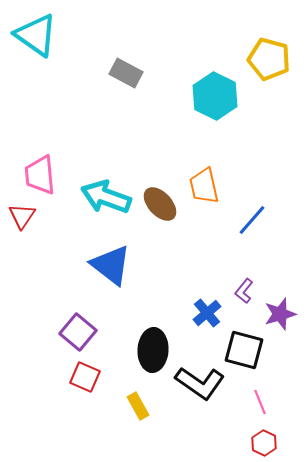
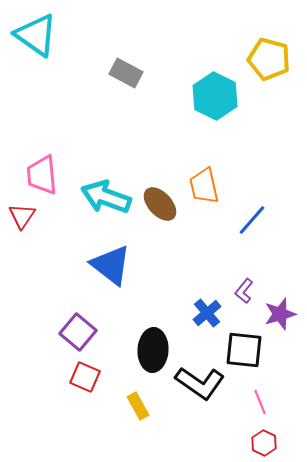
pink trapezoid: moved 2 px right
black square: rotated 9 degrees counterclockwise
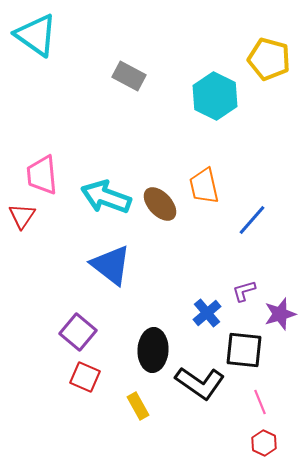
gray rectangle: moved 3 px right, 3 px down
purple L-shape: rotated 35 degrees clockwise
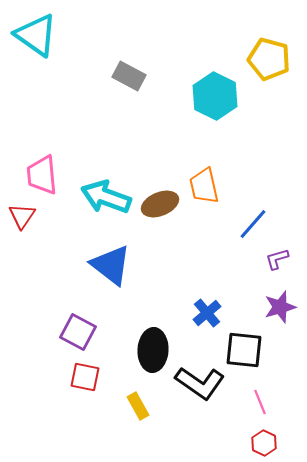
brown ellipse: rotated 69 degrees counterclockwise
blue line: moved 1 px right, 4 px down
purple L-shape: moved 33 px right, 32 px up
purple star: moved 7 px up
purple square: rotated 12 degrees counterclockwise
red square: rotated 12 degrees counterclockwise
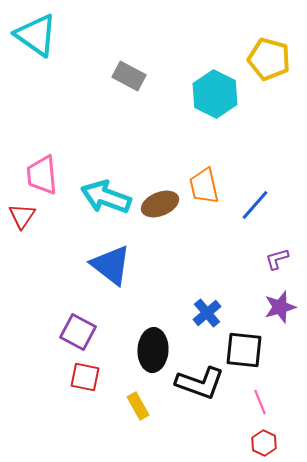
cyan hexagon: moved 2 px up
blue line: moved 2 px right, 19 px up
black L-shape: rotated 15 degrees counterclockwise
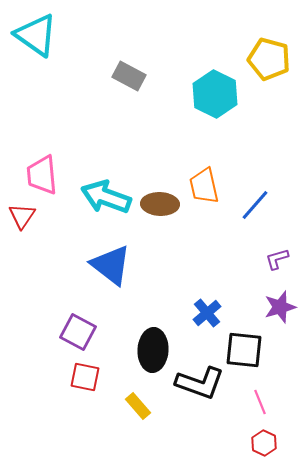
brown ellipse: rotated 24 degrees clockwise
yellow rectangle: rotated 12 degrees counterclockwise
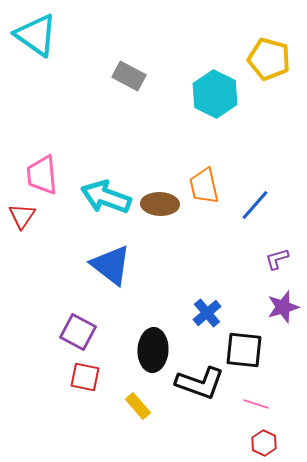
purple star: moved 3 px right
pink line: moved 4 px left, 2 px down; rotated 50 degrees counterclockwise
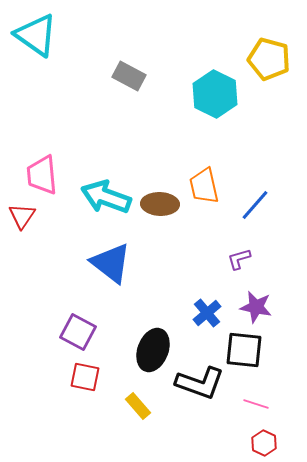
purple L-shape: moved 38 px left
blue triangle: moved 2 px up
purple star: moved 27 px left; rotated 28 degrees clockwise
black ellipse: rotated 18 degrees clockwise
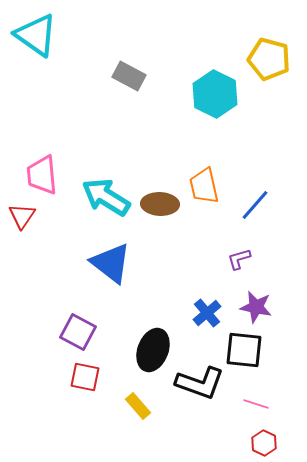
cyan arrow: rotated 12 degrees clockwise
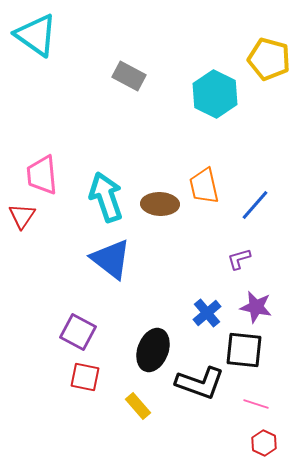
cyan arrow: rotated 39 degrees clockwise
blue triangle: moved 4 px up
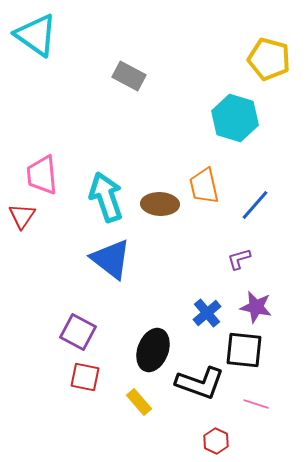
cyan hexagon: moved 20 px right, 24 px down; rotated 9 degrees counterclockwise
yellow rectangle: moved 1 px right, 4 px up
red hexagon: moved 48 px left, 2 px up
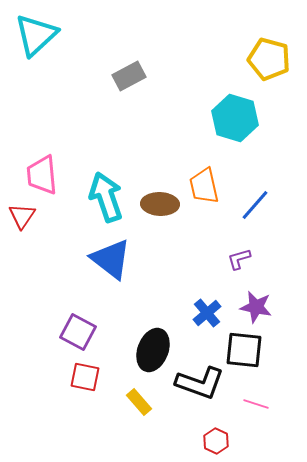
cyan triangle: rotated 42 degrees clockwise
gray rectangle: rotated 56 degrees counterclockwise
